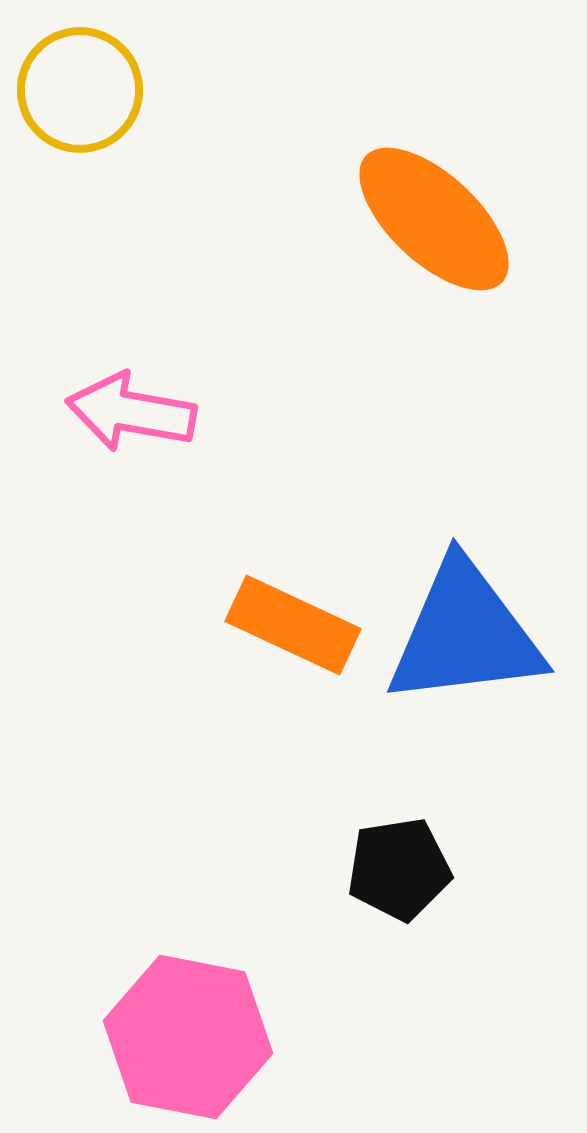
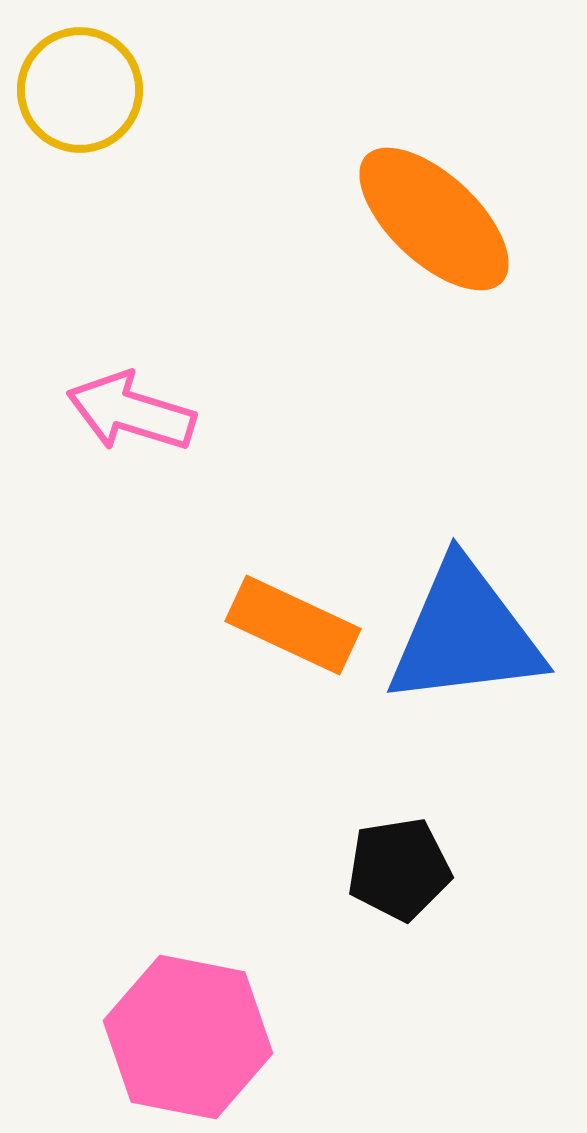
pink arrow: rotated 7 degrees clockwise
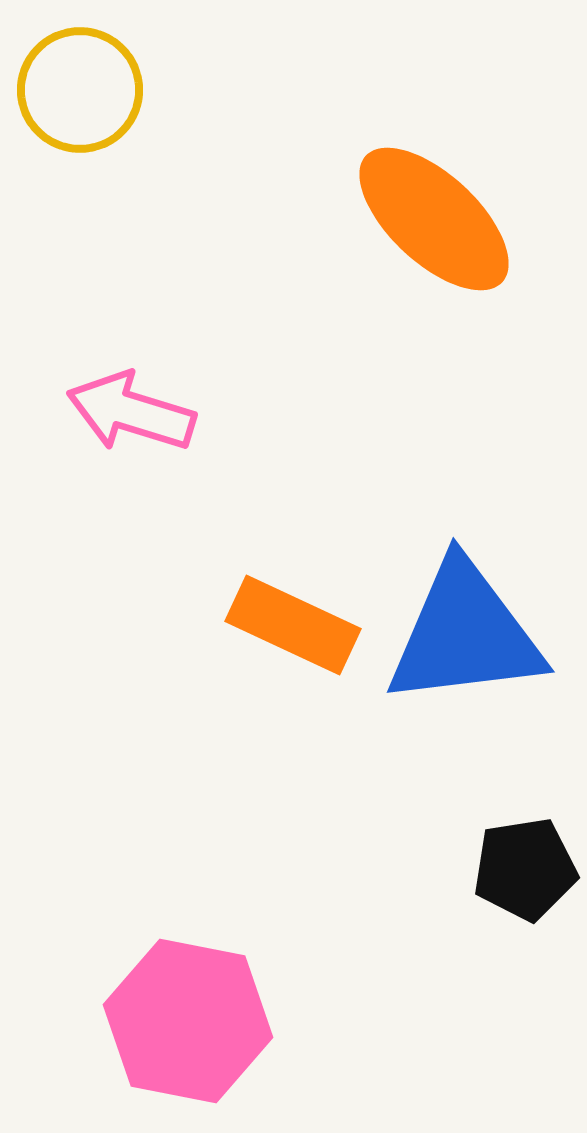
black pentagon: moved 126 px right
pink hexagon: moved 16 px up
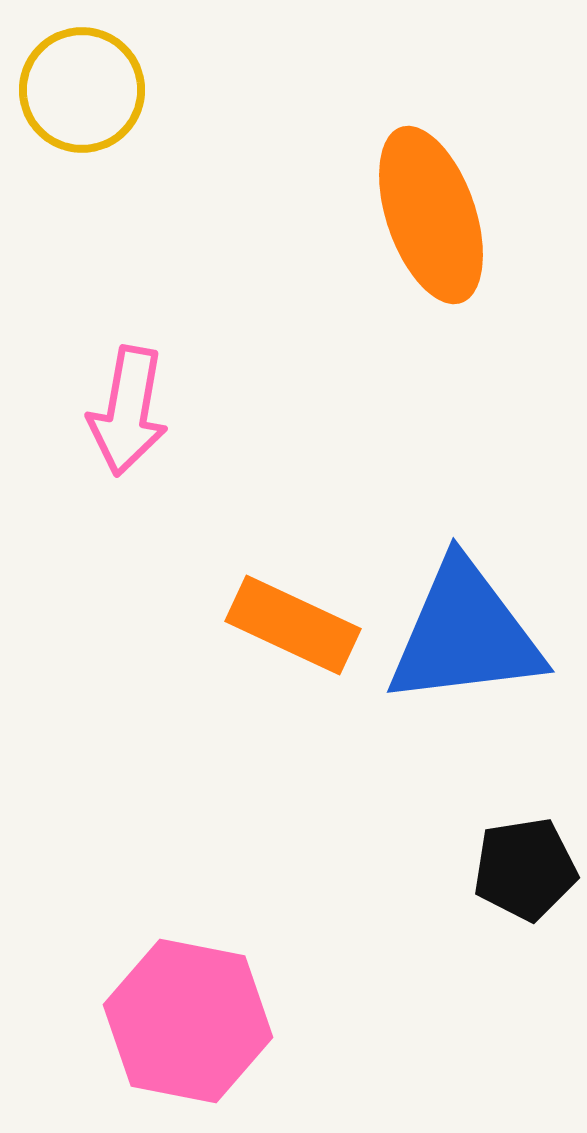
yellow circle: moved 2 px right
orange ellipse: moved 3 px left, 4 px up; rotated 28 degrees clockwise
pink arrow: moved 3 px left, 1 px up; rotated 97 degrees counterclockwise
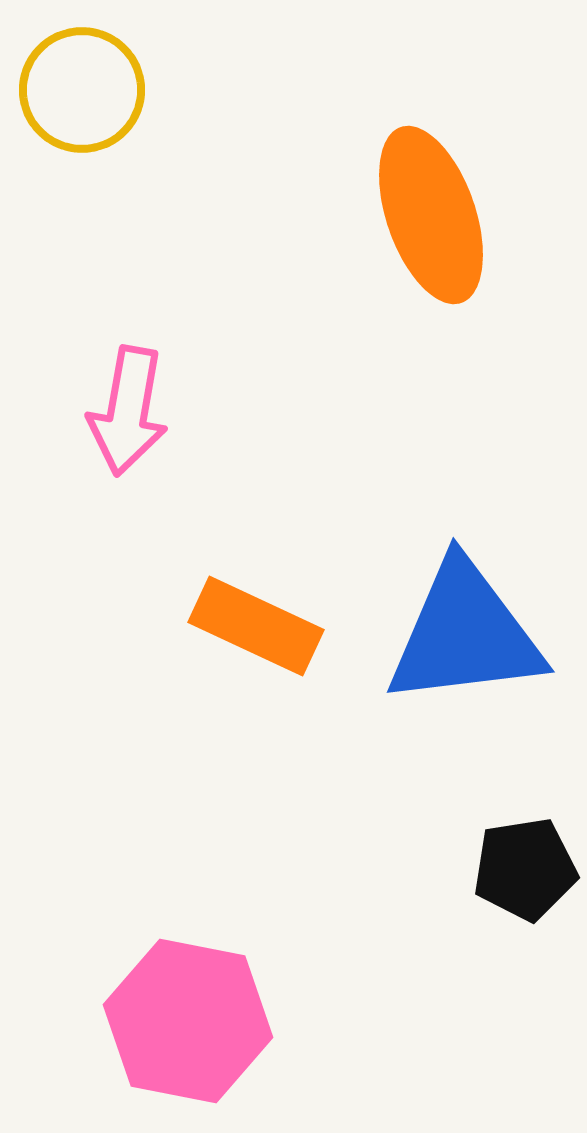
orange rectangle: moved 37 px left, 1 px down
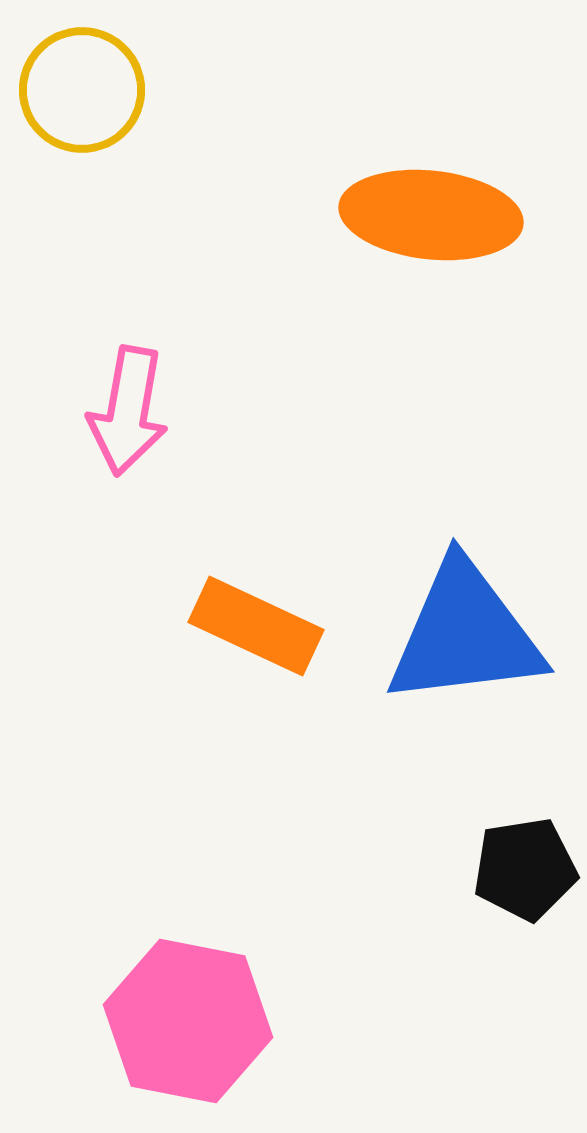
orange ellipse: rotated 65 degrees counterclockwise
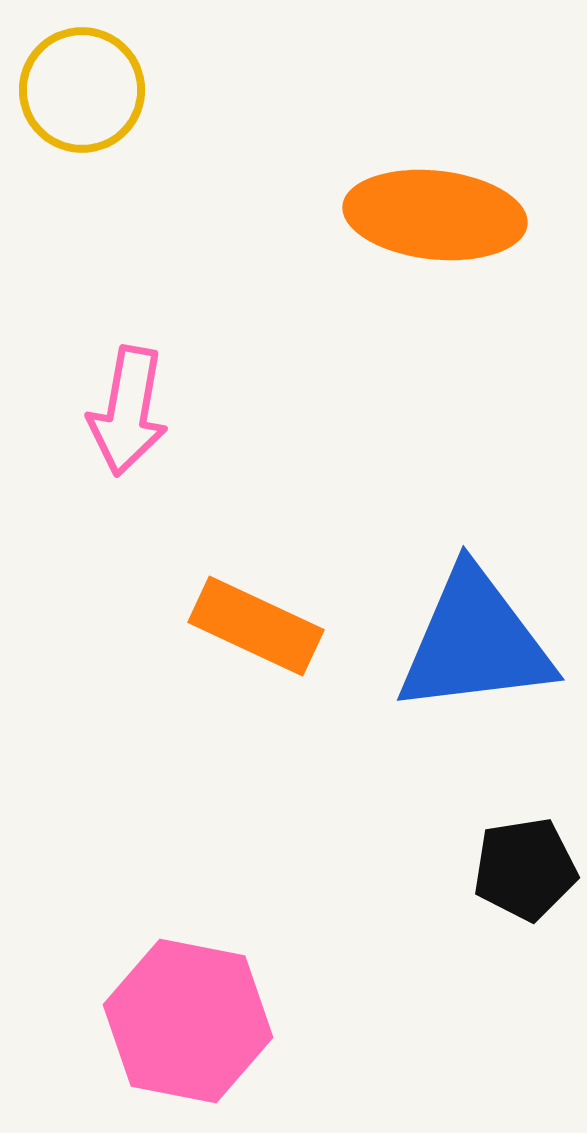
orange ellipse: moved 4 px right
blue triangle: moved 10 px right, 8 px down
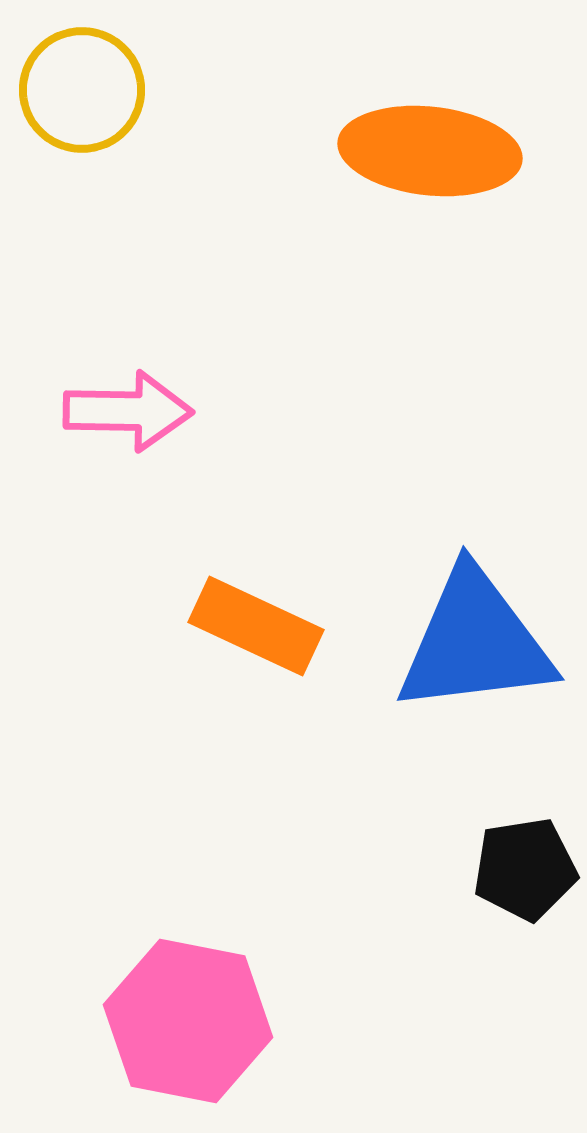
orange ellipse: moved 5 px left, 64 px up
pink arrow: rotated 99 degrees counterclockwise
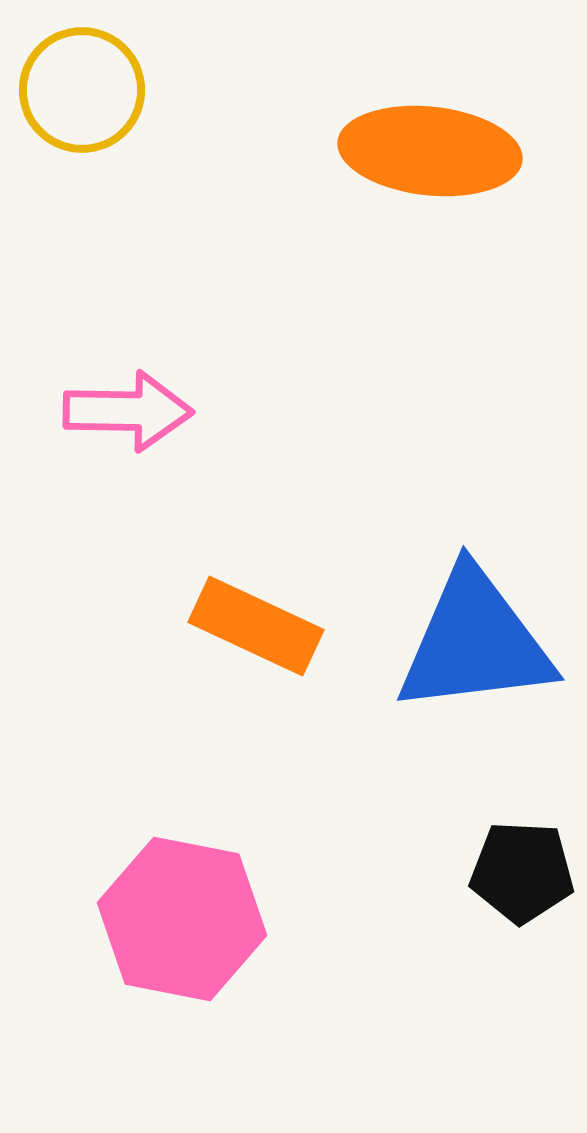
black pentagon: moved 3 px left, 3 px down; rotated 12 degrees clockwise
pink hexagon: moved 6 px left, 102 px up
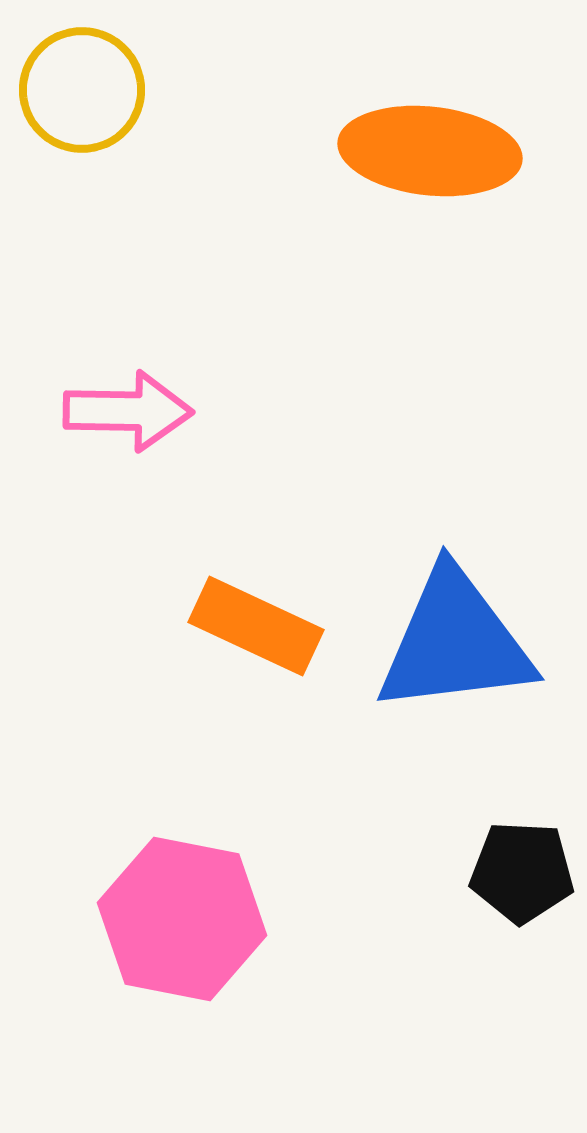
blue triangle: moved 20 px left
